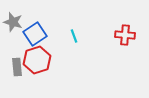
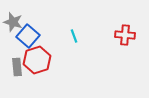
blue square: moved 7 px left, 2 px down; rotated 15 degrees counterclockwise
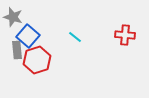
gray star: moved 5 px up
cyan line: moved 1 px right, 1 px down; rotated 32 degrees counterclockwise
gray rectangle: moved 17 px up
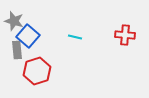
gray star: moved 1 px right, 4 px down
cyan line: rotated 24 degrees counterclockwise
red hexagon: moved 11 px down
